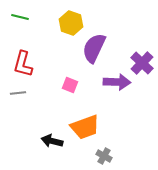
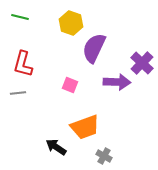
black arrow: moved 4 px right, 6 px down; rotated 20 degrees clockwise
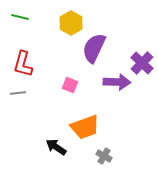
yellow hexagon: rotated 10 degrees clockwise
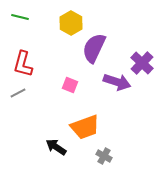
purple arrow: rotated 16 degrees clockwise
gray line: rotated 21 degrees counterclockwise
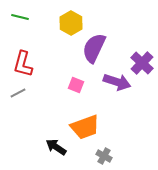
pink square: moved 6 px right
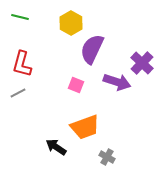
purple semicircle: moved 2 px left, 1 px down
red L-shape: moved 1 px left
gray cross: moved 3 px right, 1 px down
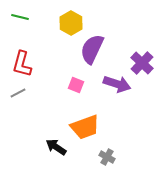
purple arrow: moved 2 px down
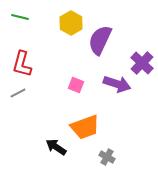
purple semicircle: moved 8 px right, 9 px up
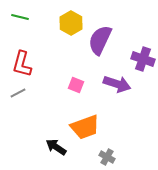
purple cross: moved 1 px right, 4 px up; rotated 25 degrees counterclockwise
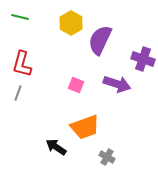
gray line: rotated 42 degrees counterclockwise
